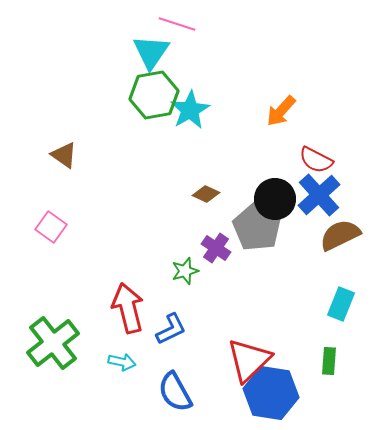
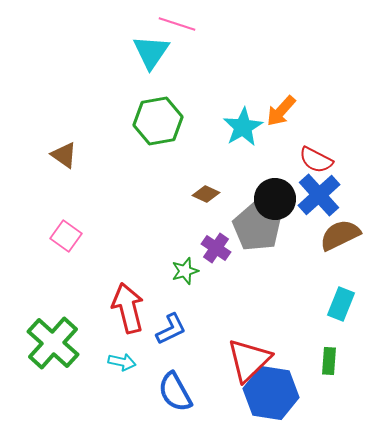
green hexagon: moved 4 px right, 26 px down
cyan star: moved 53 px right, 17 px down
pink square: moved 15 px right, 9 px down
green cross: rotated 10 degrees counterclockwise
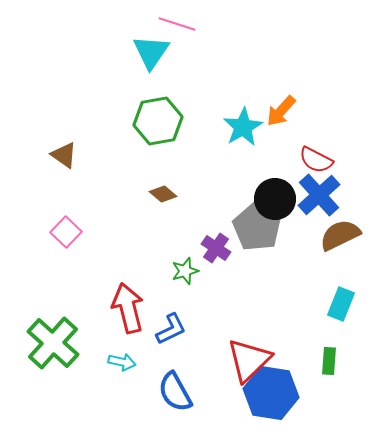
brown diamond: moved 43 px left; rotated 16 degrees clockwise
pink square: moved 4 px up; rotated 8 degrees clockwise
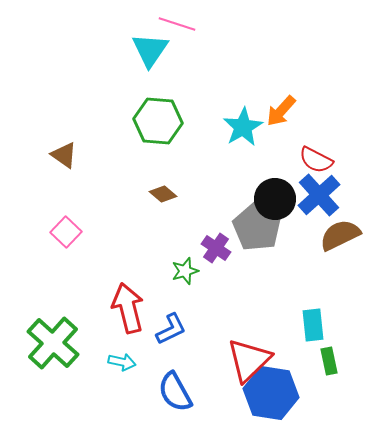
cyan triangle: moved 1 px left, 2 px up
green hexagon: rotated 15 degrees clockwise
cyan rectangle: moved 28 px left, 21 px down; rotated 28 degrees counterclockwise
green rectangle: rotated 16 degrees counterclockwise
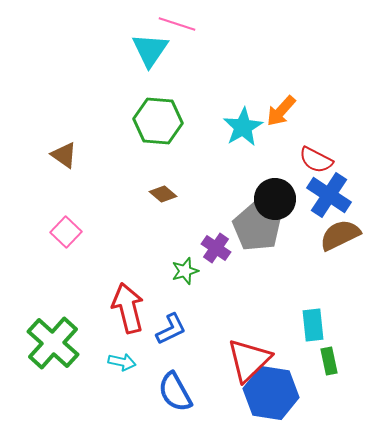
blue cross: moved 10 px right; rotated 15 degrees counterclockwise
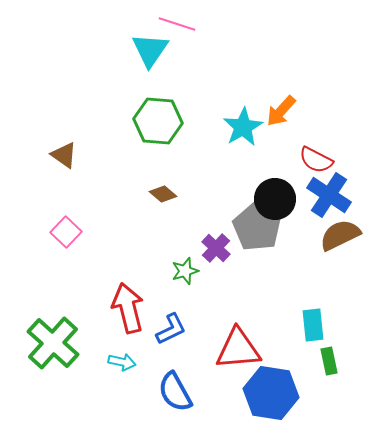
purple cross: rotated 8 degrees clockwise
red triangle: moved 11 px left, 11 px up; rotated 39 degrees clockwise
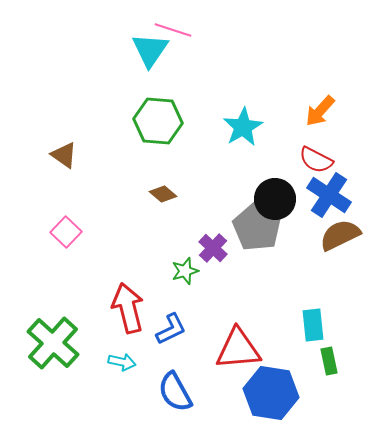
pink line: moved 4 px left, 6 px down
orange arrow: moved 39 px right
purple cross: moved 3 px left
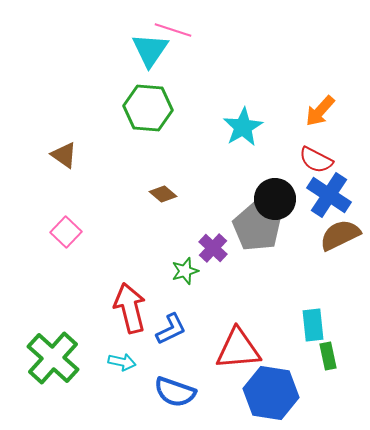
green hexagon: moved 10 px left, 13 px up
red arrow: moved 2 px right
green cross: moved 15 px down
green rectangle: moved 1 px left, 5 px up
blue semicircle: rotated 42 degrees counterclockwise
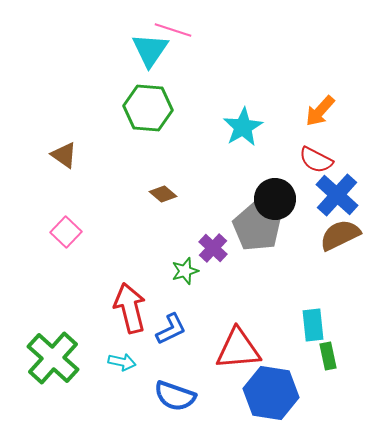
blue cross: moved 8 px right; rotated 9 degrees clockwise
blue semicircle: moved 4 px down
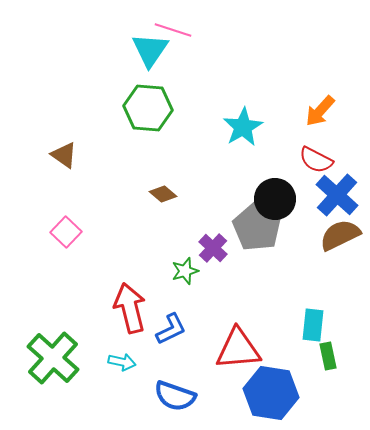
cyan rectangle: rotated 12 degrees clockwise
